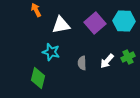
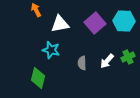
white triangle: moved 1 px left, 1 px up
cyan star: moved 2 px up
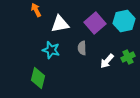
cyan hexagon: rotated 15 degrees counterclockwise
gray semicircle: moved 15 px up
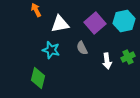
gray semicircle: rotated 24 degrees counterclockwise
white arrow: rotated 49 degrees counterclockwise
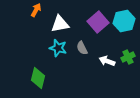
orange arrow: rotated 56 degrees clockwise
purple square: moved 3 px right, 1 px up
cyan star: moved 7 px right, 2 px up
white arrow: rotated 119 degrees clockwise
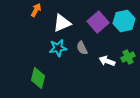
white triangle: moved 2 px right, 1 px up; rotated 12 degrees counterclockwise
cyan star: rotated 24 degrees counterclockwise
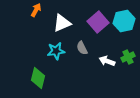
cyan star: moved 2 px left, 3 px down
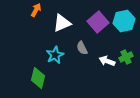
cyan star: moved 1 px left, 4 px down; rotated 18 degrees counterclockwise
green cross: moved 2 px left
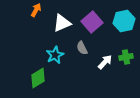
purple square: moved 6 px left
green cross: rotated 16 degrees clockwise
white arrow: moved 2 px left, 1 px down; rotated 112 degrees clockwise
green diamond: rotated 45 degrees clockwise
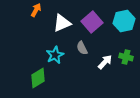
green cross: rotated 24 degrees clockwise
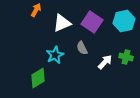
purple square: rotated 15 degrees counterclockwise
